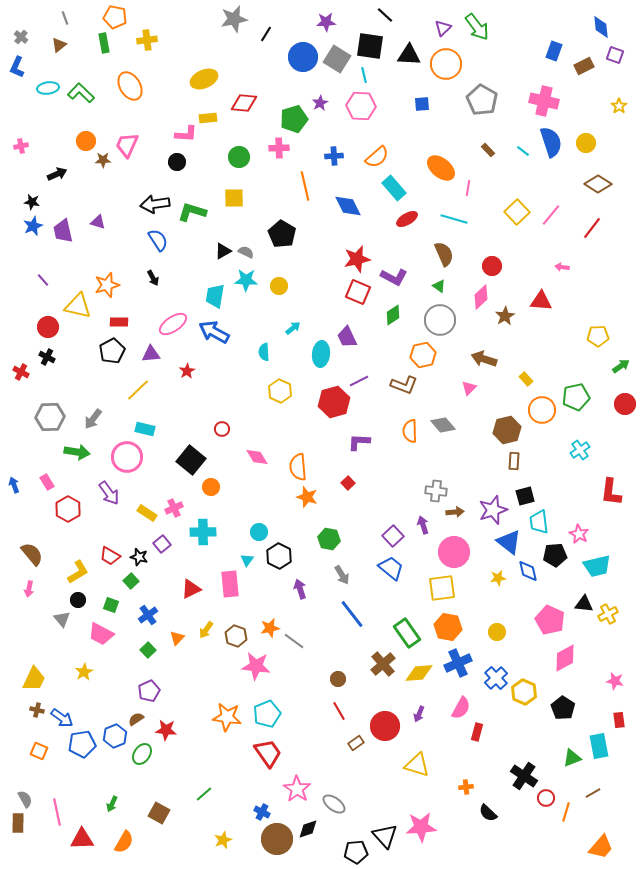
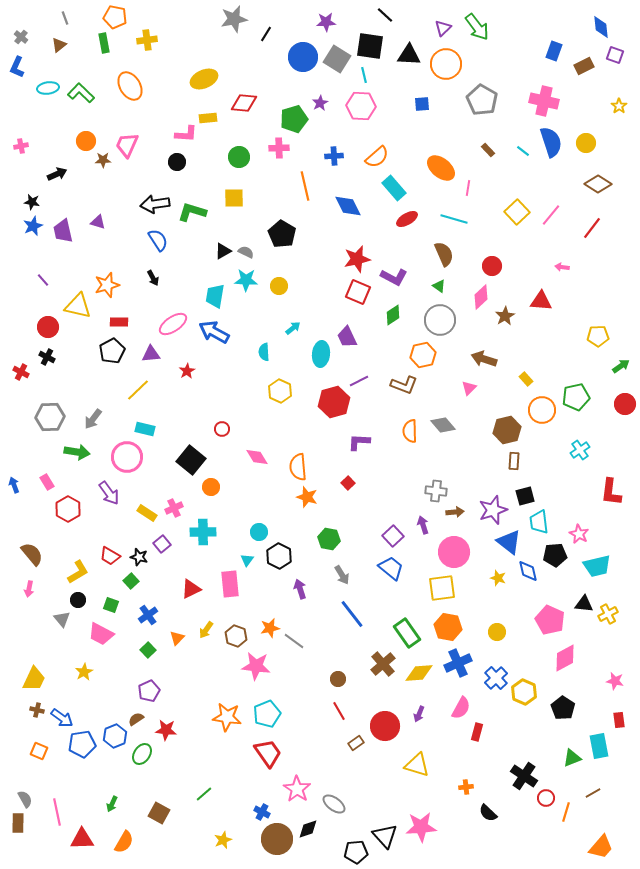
yellow star at (498, 578): rotated 28 degrees clockwise
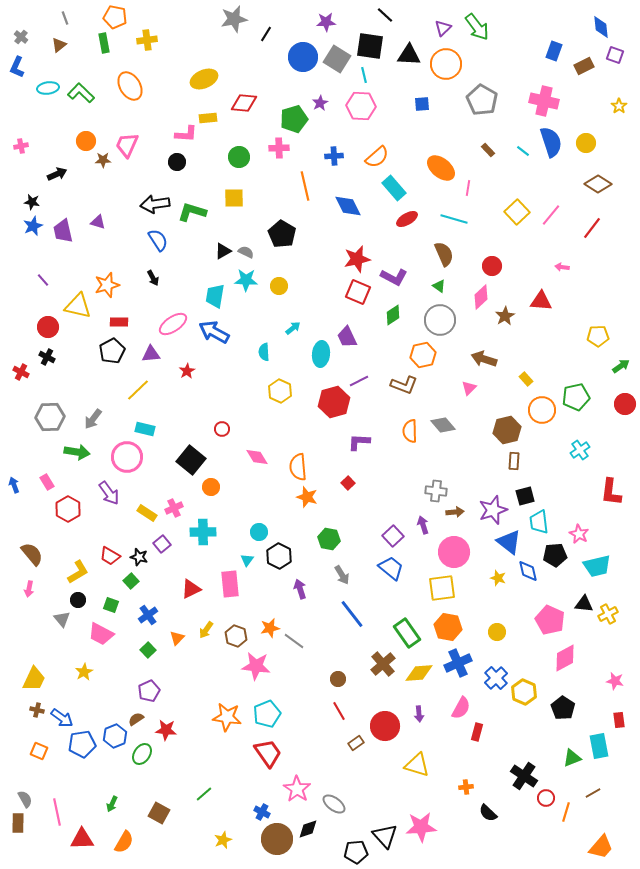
purple arrow at (419, 714): rotated 28 degrees counterclockwise
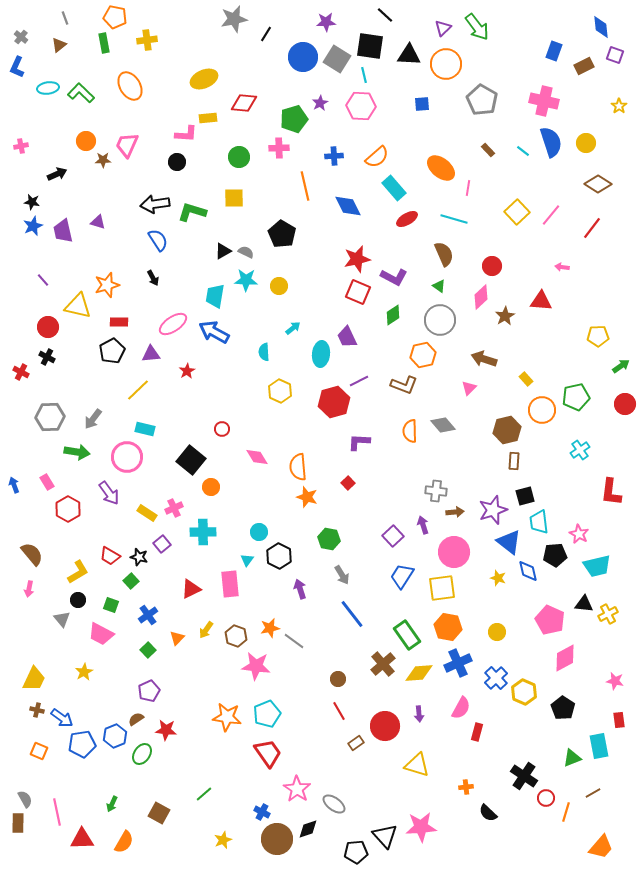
blue trapezoid at (391, 568): moved 11 px right, 8 px down; rotated 96 degrees counterclockwise
green rectangle at (407, 633): moved 2 px down
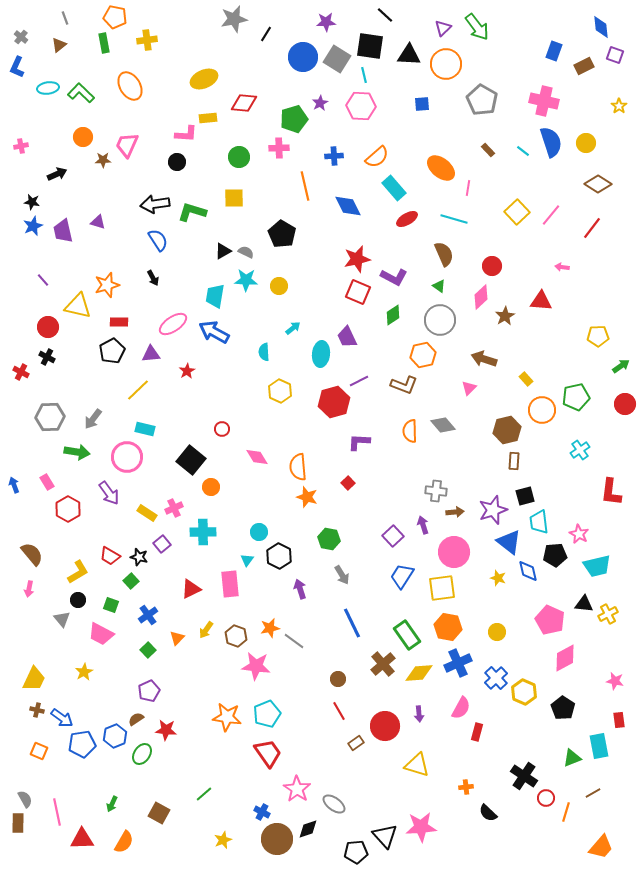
orange circle at (86, 141): moved 3 px left, 4 px up
blue line at (352, 614): moved 9 px down; rotated 12 degrees clockwise
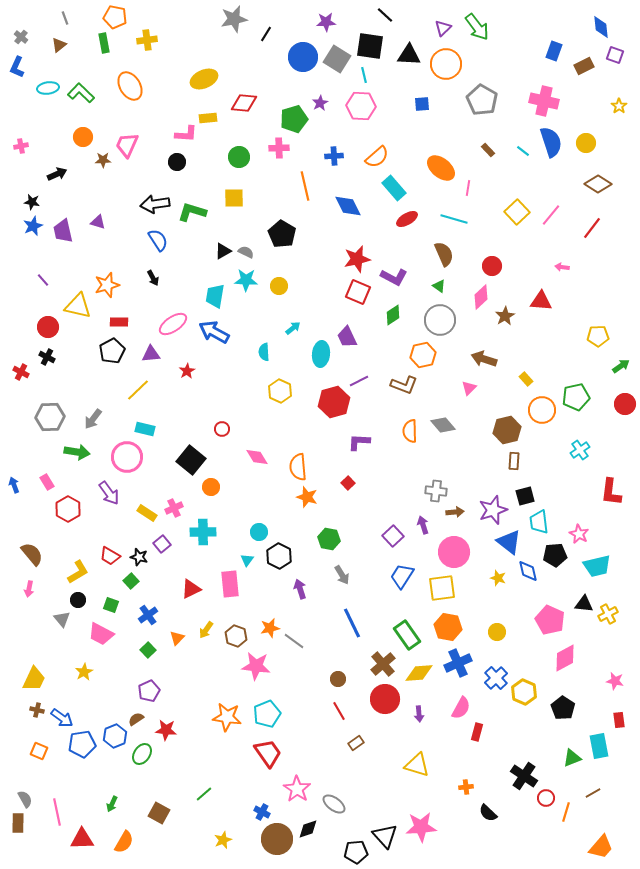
red circle at (385, 726): moved 27 px up
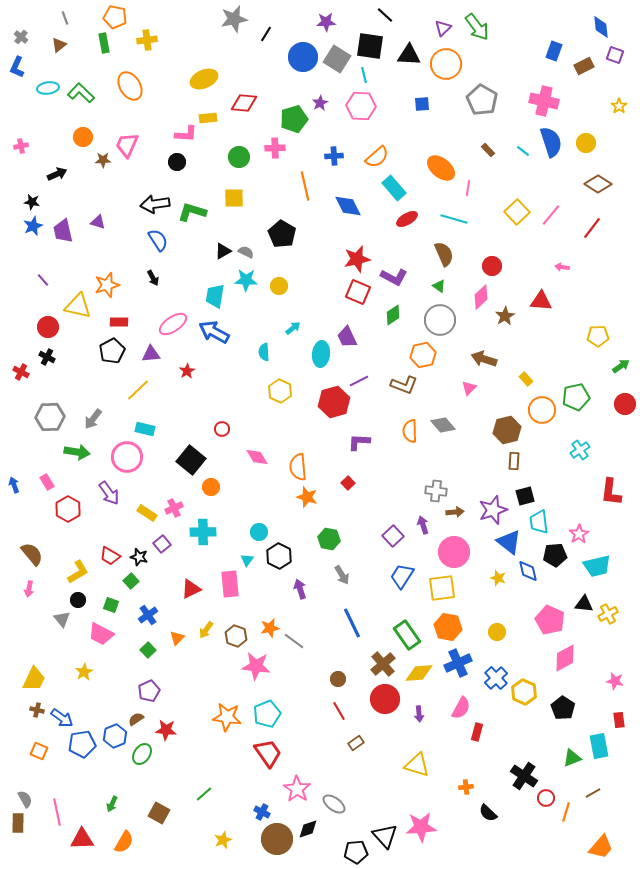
pink cross at (279, 148): moved 4 px left
pink star at (579, 534): rotated 12 degrees clockwise
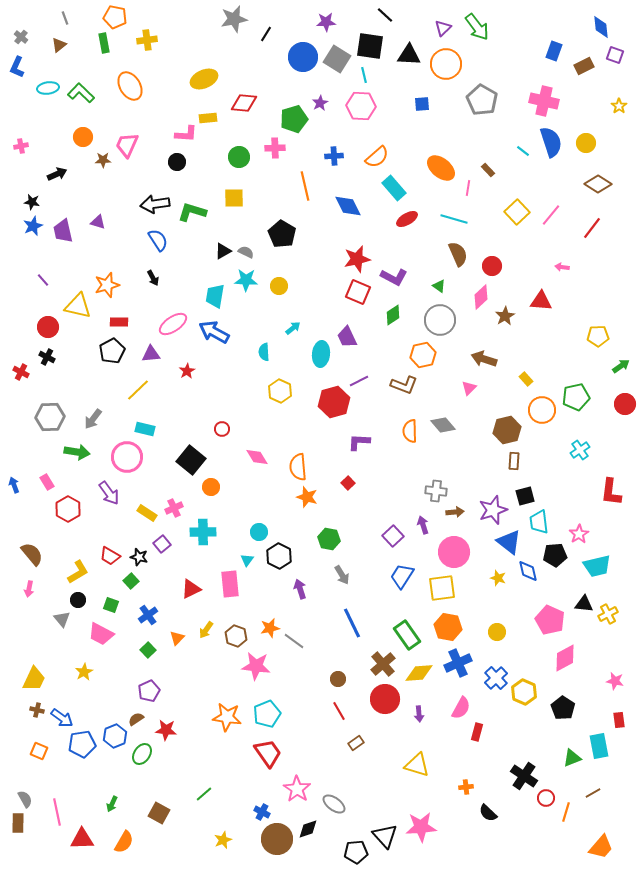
brown rectangle at (488, 150): moved 20 px down
brown semicircle at (444, 254): moved 14 px right
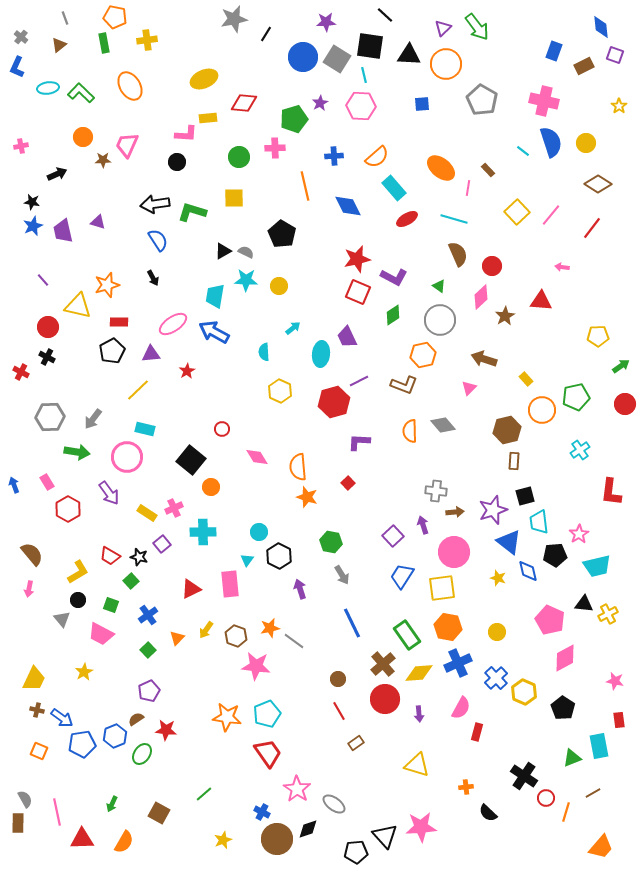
green hexagon at (329, 539): moved 2 px right, 3 px down
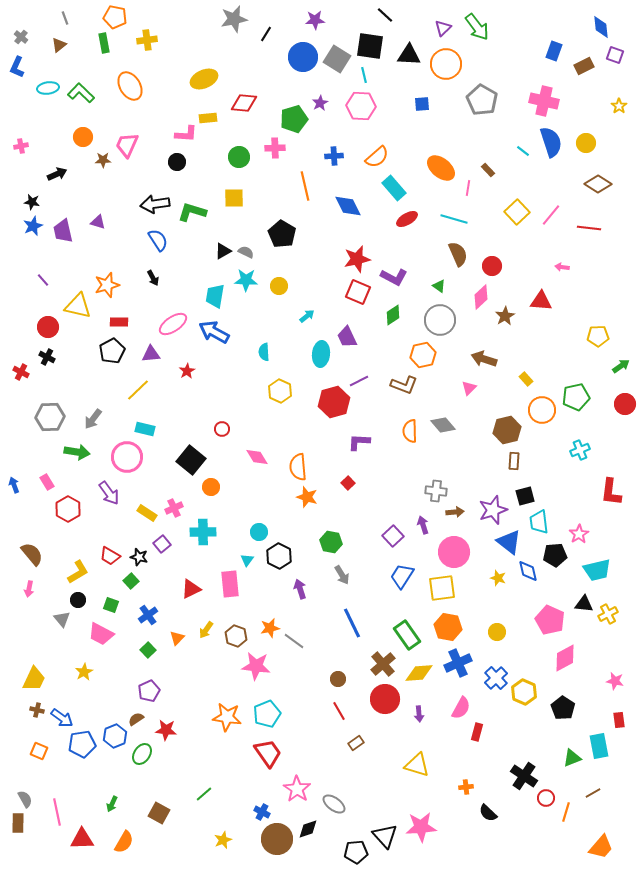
purple star at (326, 22): moved 11 px left, 2 px up
red line at (592, 228): moved 3 px left; rotated 60 degrees clockwise
cyan arrow at (293, 328): moved 14 px right, 12 px up
cyan cross at (580, 450): rotated 12 degrees clockwise
cyan trapezoid at (597, 566): moved 4 px down
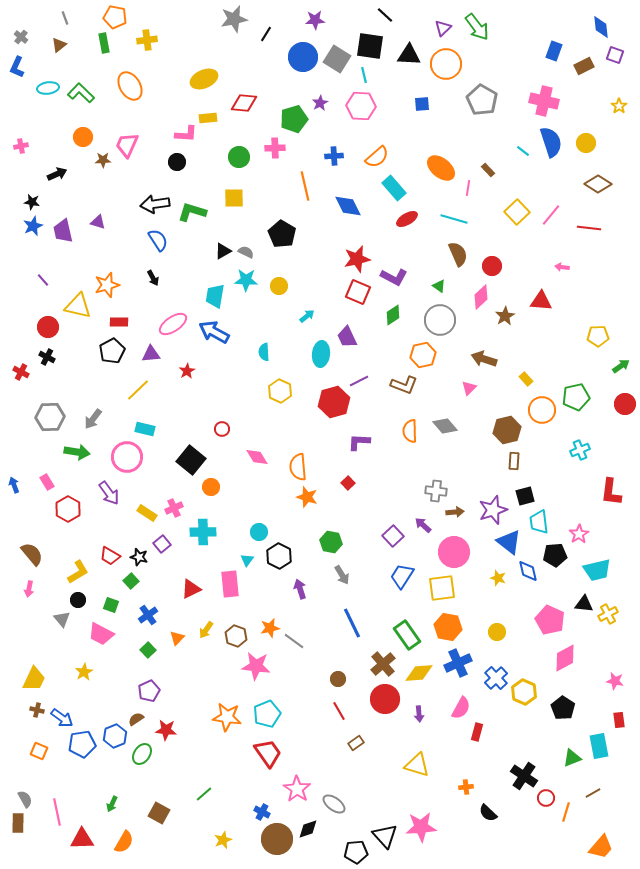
gray diamond at (443, 425): moved 2 px right, 1 px down
purple arrow at (423, 525): rotated 30 degrees counterclockwise
